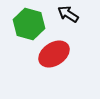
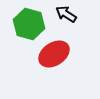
black arrow: moved 2 px left
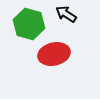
red ellipse: rotated 20 degrees clockwise
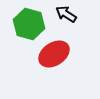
red ellipse: rotated 20 degrees counterclockwise
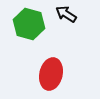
red ellipse: moved 3 px left, 20 px down; rotated 44 degrees counterclockwise
